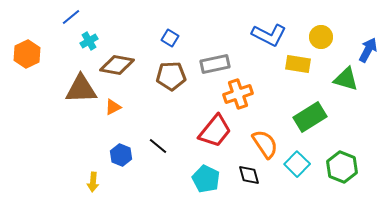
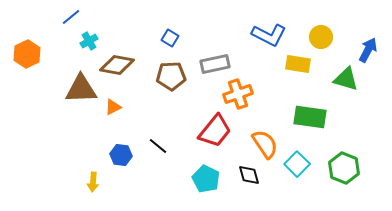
green rectangle: rotated 40 degrees clockwise
blue hexagon: rotated 15 degrees counterclockwise
green hexagon: moved 2 px right, 1 px down
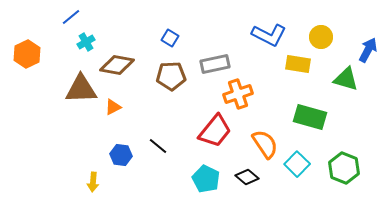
cyan cross: moved 3 px left, 1 px down
green rectangle: rotated 8 degrees clockwise
black diamond: moved 2 px left, 2 px down; rotated 35 degrees counterclockwise
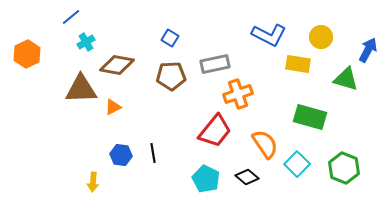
black line: moved 5 px left, 7 px down; rotated 42 degrees clockwise
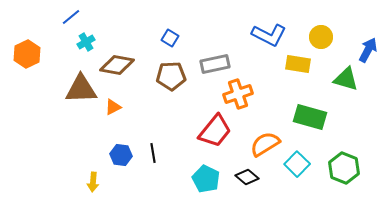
orange semicircle: rotated 88 degrees counterclockwise
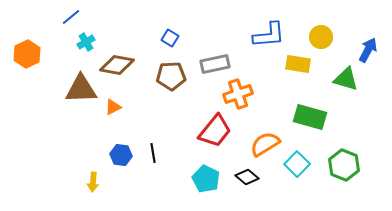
blue L-shape: rotated 32 degrees counterclockwise
green hexagon: moved 3 px up
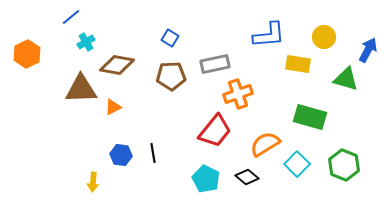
yellow circle: moved 3 px right
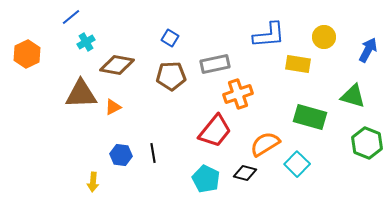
green triangle: moved 7 px right, 17 px down
brown triangle: moved 5 px down
green hexagon: moved 23 px right, 22 px up
black diamond: moved 2 px left, 4 px up; rotated 25 degrees counterclockwise
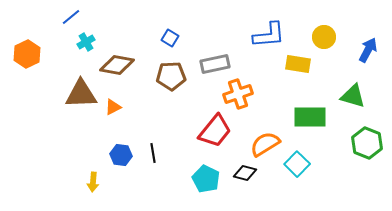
green rectangle: rotated 16 degrees counterclockwise
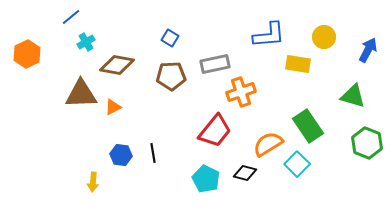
orange cross: moved 3 px right, 2 px up
green rectangle: moved 2 px left, 9 px down; rotated 56 degrees clockwise
orange semicircle: moved 3 px right
